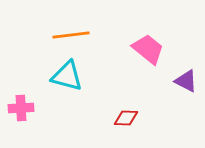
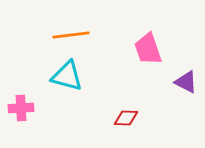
pink trapezoid: rotated 148 degrees counterclockwise
purple triangle: moved 1 px down
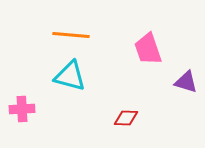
orange line: rotated 12 degrees clockwise
cyan triangle: moved 3 px right
purple triangle: rotated 10 degrees counterclockwise
pink cross: moved 1 px right, 1 px down
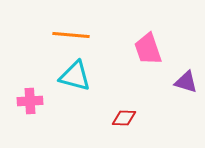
cyan triangle: moved 5 px right
pink cross: moved 8 px right, 8 px up
red diamond: moved 2 px left
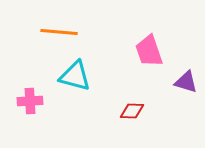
orange line: moved 12 px left, 3 px up
pink trapezoid: moved 1 px right, 2 px down
red diamond: moved 8 px right, 7 px up
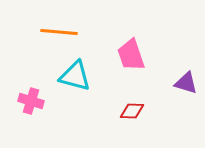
pink trapezoid: moved 18 px left, 4 px down
purple triangle: moved 1 px down
pink cross: moved 1 px right; rotated 20 degrees clockwise
